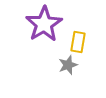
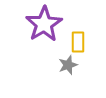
yellow rectangle: rotated 10 degrees counterclockwise
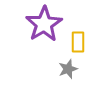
gray star: moved 4 px down
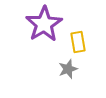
yellow rectangle: rotated 10 degrees counterclockwise
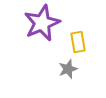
purple star: moved 2 px left, 1 px up; rotated 9 degrees clockwise
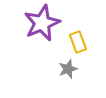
yellow rectangle: rotated 10 degrees counterclockwise
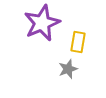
yellow rectangle: rotated 30 degrees clockwise
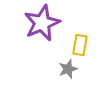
yellow rectangle: moved 2 px right, 3 px down
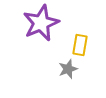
purple star: moved 1 px left
